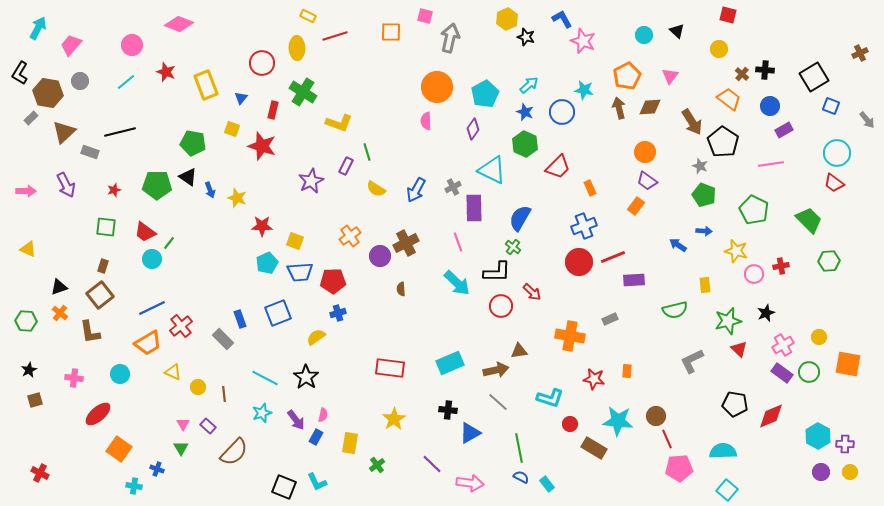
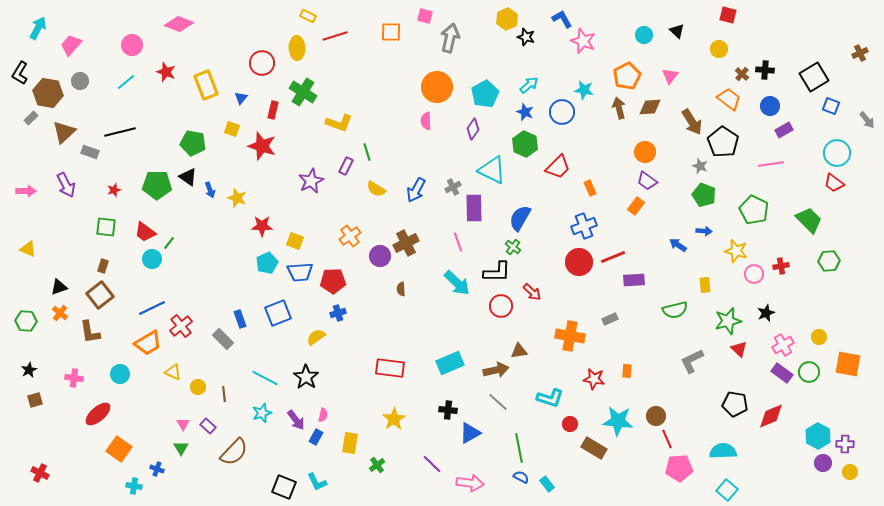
purple circle at (821, 472): moved 2 px right, 9 px up
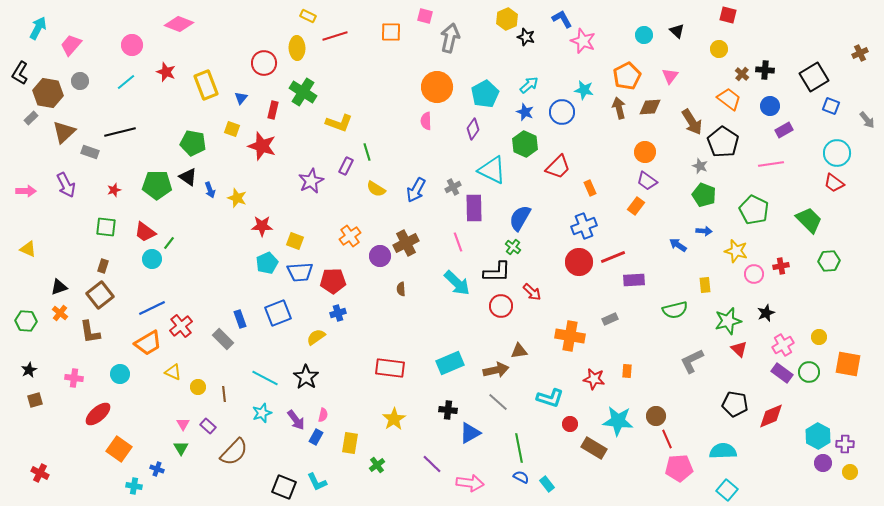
red circle at (262, 63): moved 2 px right
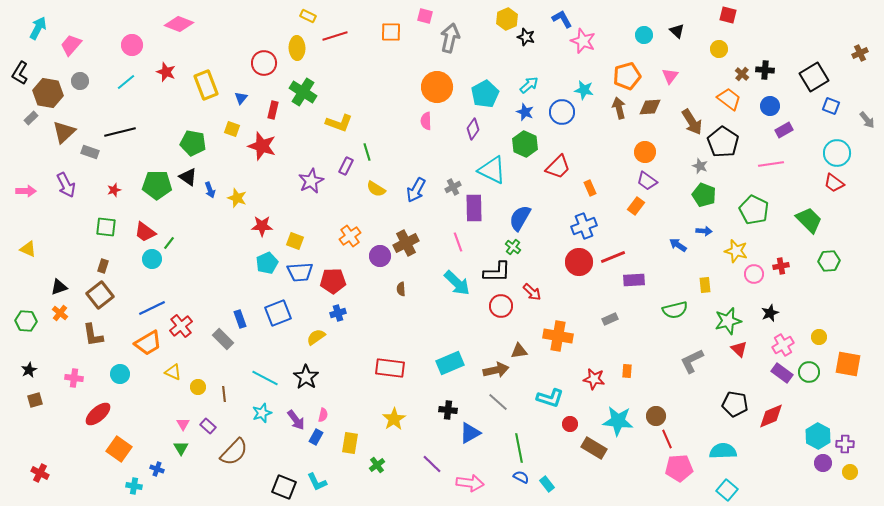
orange pentagon at (627, 76): rotated 12 degrees clockwise
black star at (766, 313): moved 4 px right
brown L-shape at (90, 332): moved 3 px right, 3 px down
orange cross at (570, 336): moved 12 px left
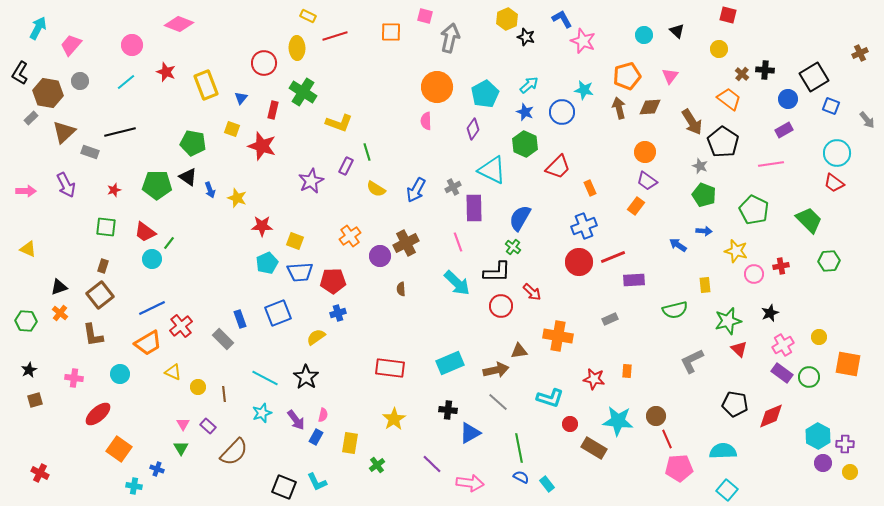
blue circle at (770, 106): moved 18 px right, 7 px up
green circle at (809, 372): moved 5 px down
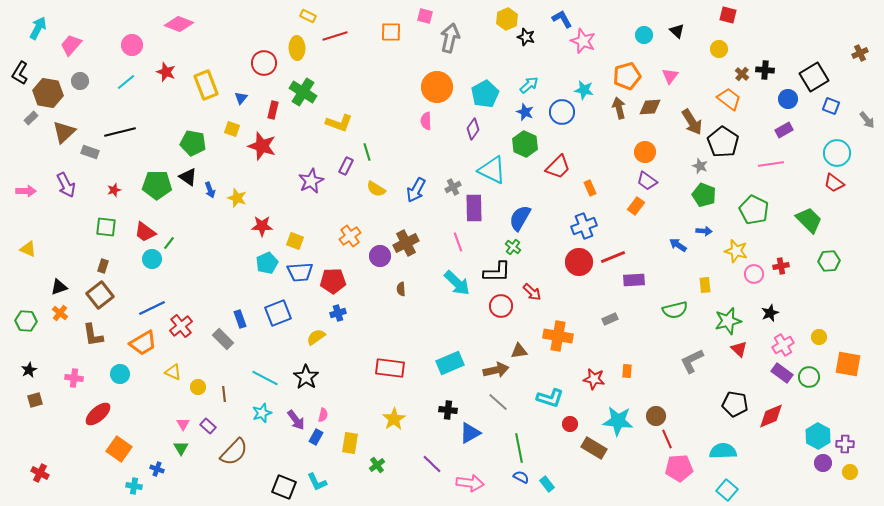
orange trapezoid at (148, 343): moved 5 px left
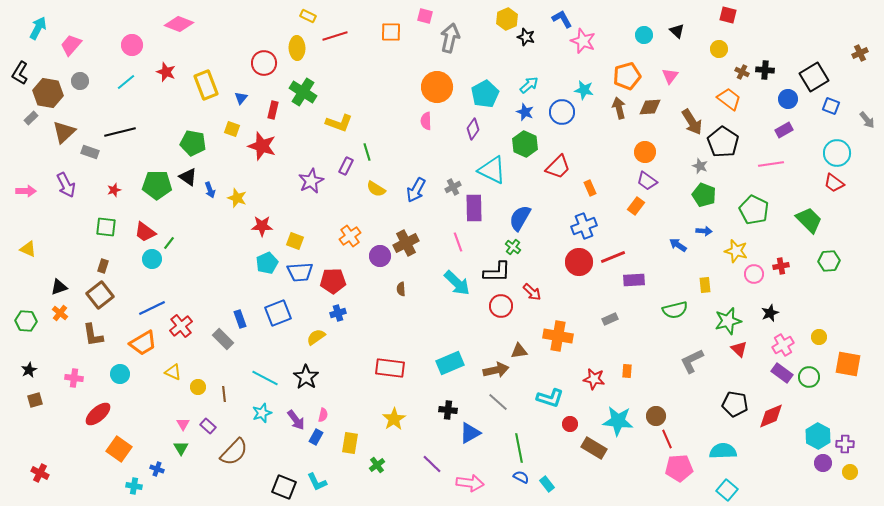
brown cross at (742, 74): moved 2 px up; rotated 16 degrees counterclockwise
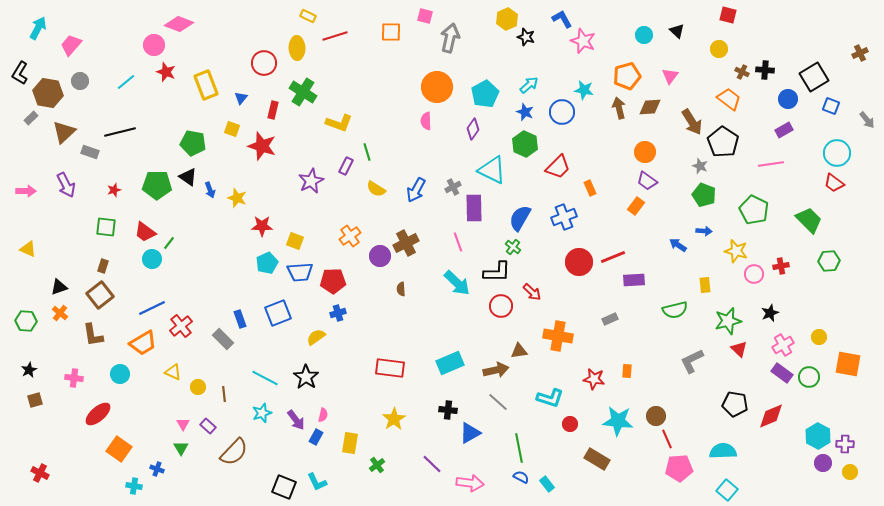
pink circle at (132, 45): moved 22 px right
blue cross at (584, 226): moved 20 px left, 9 px up
brown rectangle at (594, 448): moved 3 px right, 11 px down
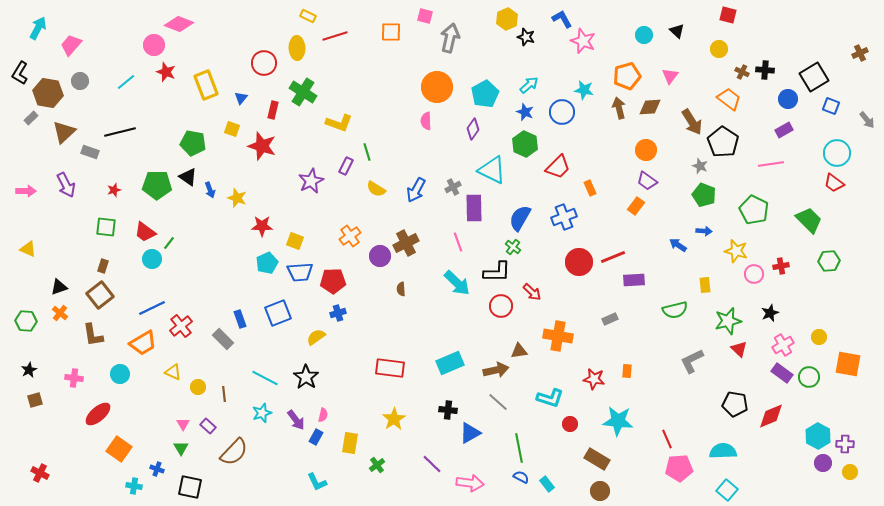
orange circle at (645, 152): moved 1 px right, 2 px up
brown circle at (656, 416): moved 56 px left, 75 px down
black square at (284, 487): moved 94 px left; rotated 10 degrees counterclockwise
